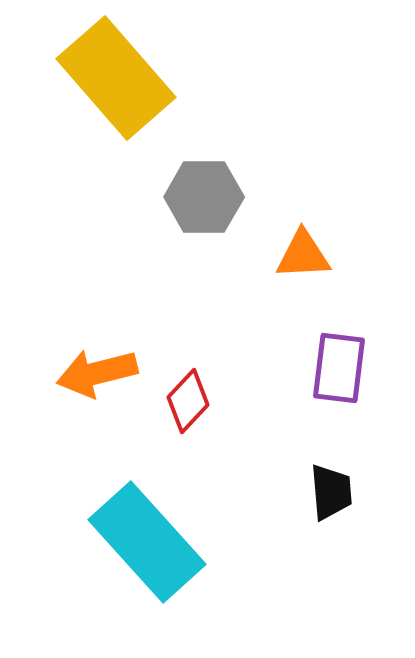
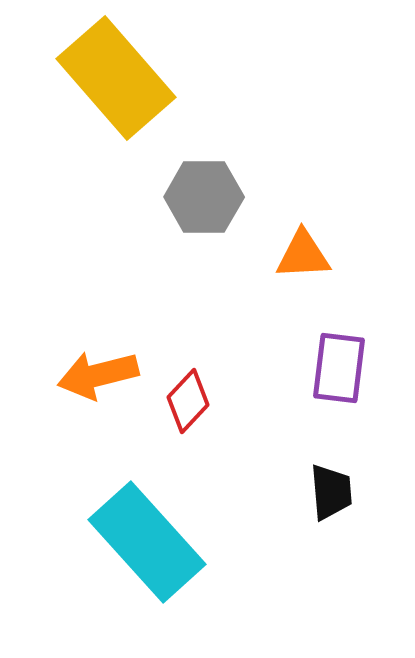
orange arrow: moved 1 px right, 2 px down
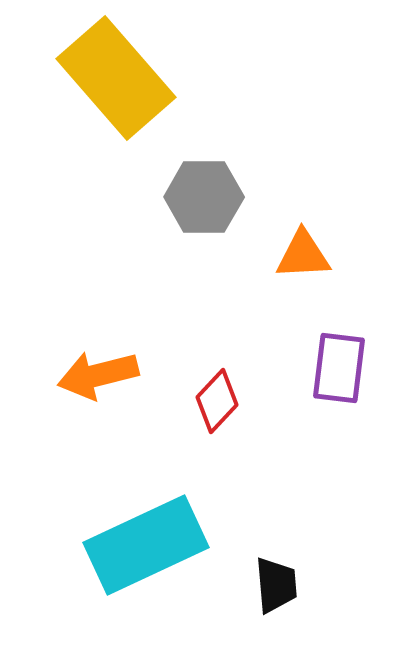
red diamond: moved 29 px right
black trapezoid: moved 55 px left, 93 px down
cyan rectangle: moved 1 px left, 3 px down; rotated 73 degrees counterclockwise
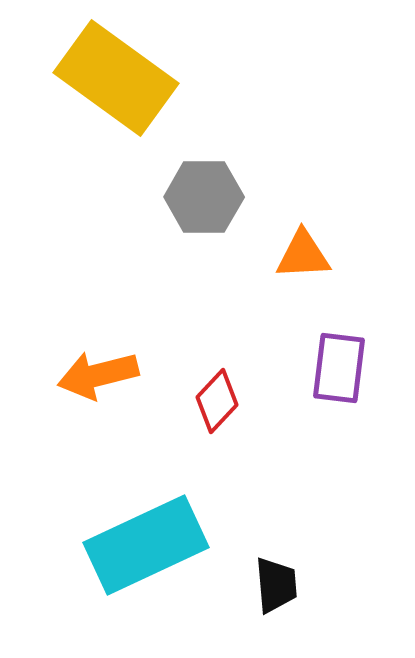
yellow rectangle: rotated 13 degrees counterclockwise
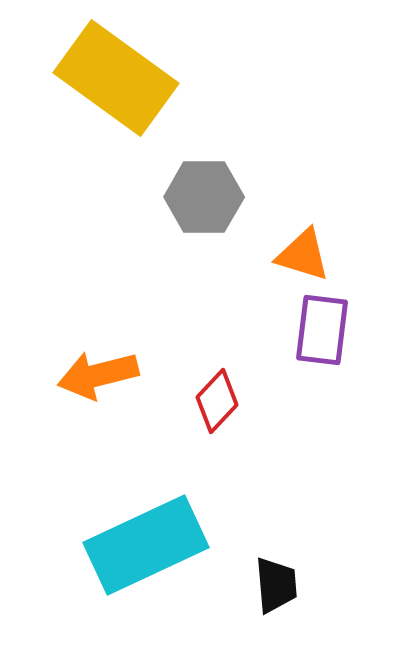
orange triangle: rotated 20 degrees clockwise
purple rectangle: moved 17 px left, 38 px up
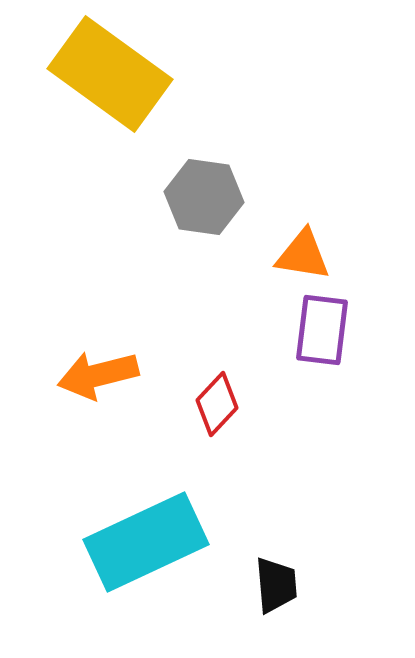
yellow rectangle: moved 6 px left, 4 px up
gray hexagon: rotated 8 degrees clockwise
orange triangle: rotated 8 degrees counterclockwise
red diamond: moved 3 px down
cyan rectangle: moved 3 px up
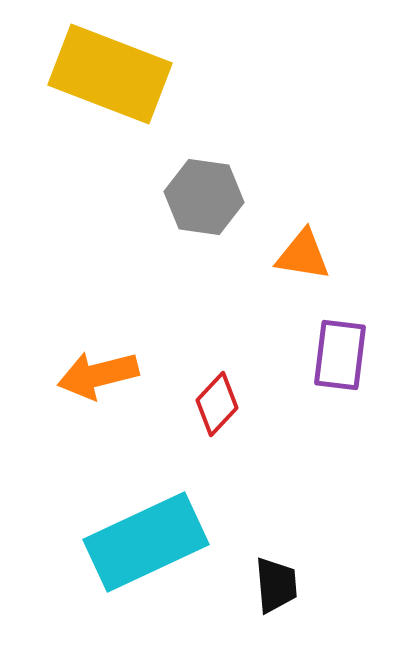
yellow rectangle: rotated 15 degrees counterclockwise
purple rectangle: moved 18 px right, 25 px down
